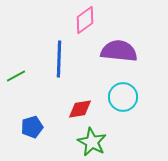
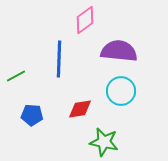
cyan circle: moved 2 px left, 6 px up
blue pentagon: moved 12 px up; rotated 20 degrees clockwise
green star: moved 12 px right; rotated 16 degrees counterclockwise
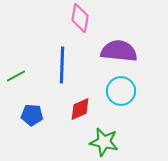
pink diamond: moved 5 px left, 2 px up; rotated 44 degrees counterclockwise
blue line: moved 3 px right, 6 px down
red diamond: rotated 15 degrees counterclockwise
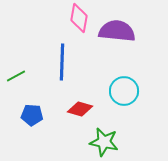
pink diamond: moved 1 px left
purple semicircle: moved 2 px left, 20 px up
blue line: moved 3 px up
cyan circle: moved 3 px right
red diamond: rotated 40 degrees clockwise
